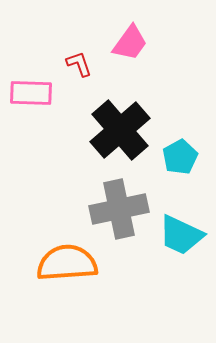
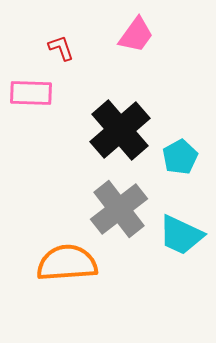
pink trapezoid: moved 6 px right, 8 px up
red L-shape: moved 18 px left, 16 px up
gray cross: rotated 26 degrees counterclockwise
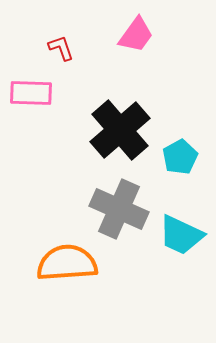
gray cross: rotated 28 degrees counterclockwise
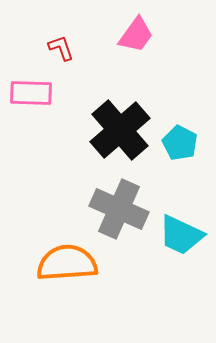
cyan pentagon: moved 14 px up; rotated 16 degrees counterclockwise
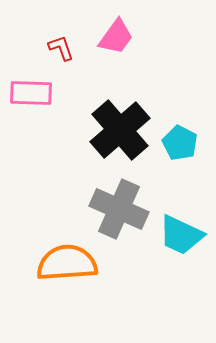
pink trapezoid: moved 20 px left, 2 px down
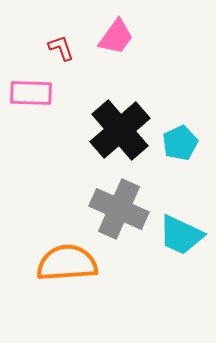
cyan pentagon: rotated 20 degrees clockwise
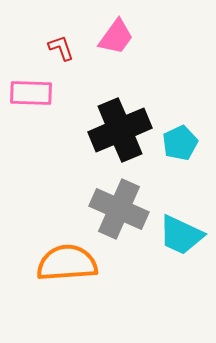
black cross: rotated 18 degrees clockwise
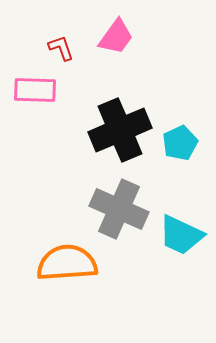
pink rectangle: moved 4 px right, 3 px up
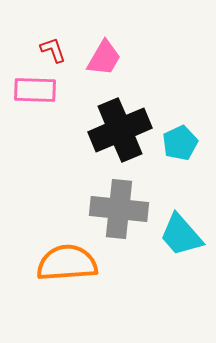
pink trapezoid: moved 12 px left, 21 px down; rotated 6 degrees counterclockwise
red L-shape: moved 8 px left, 2 px down
gray cross: rotated 18 degrees counterclockwise
cyan trapezoid: rotated 24 degrees clockwise
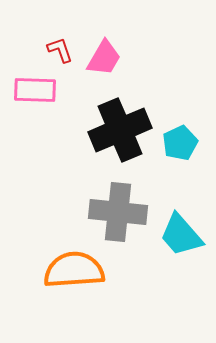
red L-shape: moved 7 px right
gray cross: moved 1 px left, 3 px down
orange semicircle: moved 7 px right, 7 px down
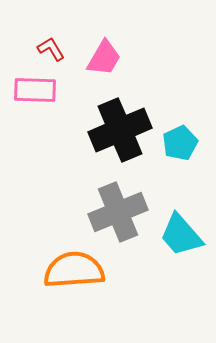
red L-shape: moved 9 px left, 1 px up; rotated 12 degrees counterclockwise
gray cross: rotated 28 degrees counterclockwise
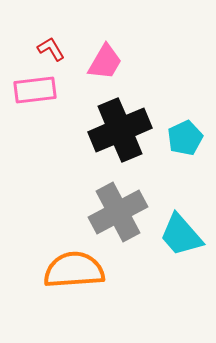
pink trapezoid: moved 1 px right, 4 px down
pink rectangle: rotated 9 degrees counterclockwise
cyan pentagon: moved 5 px right, 5 px up
gray cross: rotated 6 degrees counterclockwise
